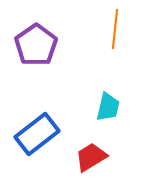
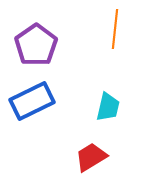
blue rectangle: moved 5 px left, 33 px up; rotated 12 degrees clockwise
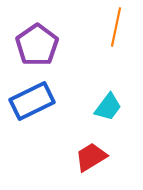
orange line: moved 1 px right, 2 px up; rotated 6 degrees clockwise
purple pentagon: moved 1 px right
cyan trapezoid: rotated 24 degrees clockwise
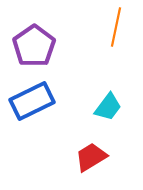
purple pentagon: moved 3 px left, 1 px down
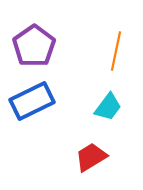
orange line: moved 24 px down
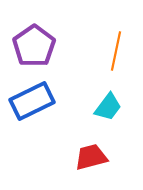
red trapezoid: rotated 16 degrees clockwise
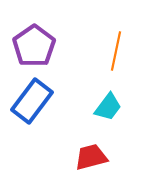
blue rectangle: rotated 27 degrees counterclockwise
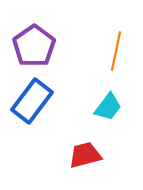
red trapezoid: moved 6 px left, 2 px up
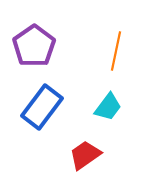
blue rectangle: moved 10 px right, 6 px down
red trapezoid: rotated 20 degrees counterclockwise
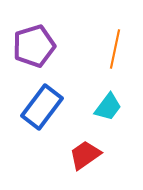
purple pentagon: rotated 18 degrees clockwise
orange line: moved 1 px left, 2 px up
